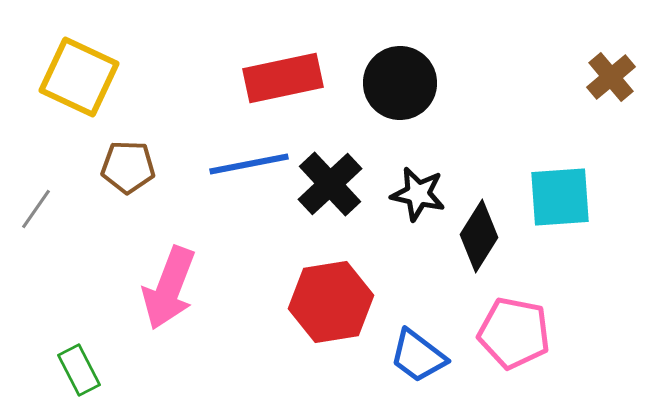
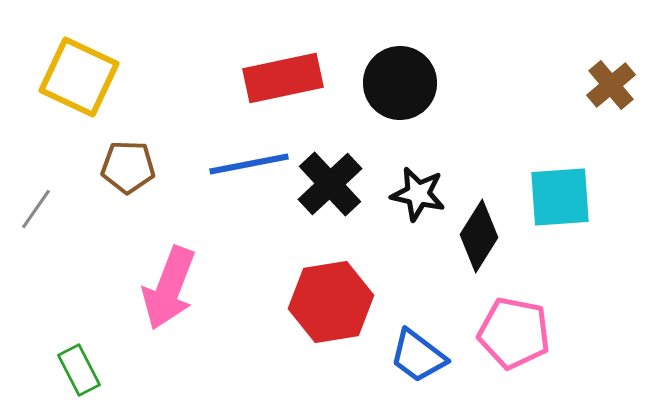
brown cross: moved 8 px down
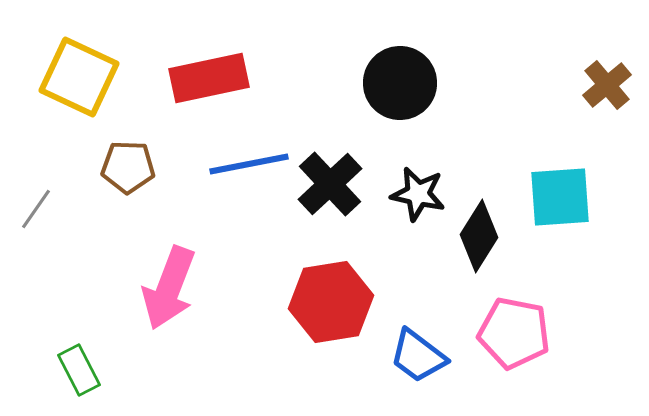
red rectangle: moved 74 px left
brown cross: moved 4 px left
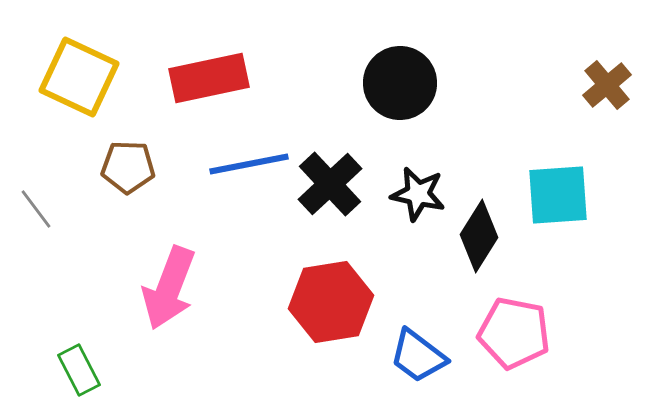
cyan square: moved 2 px left, 2 px up
gray line: rotated 72 degrees counterclockwise
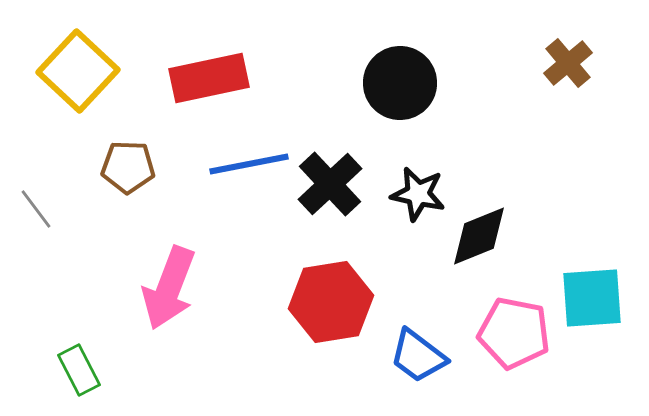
yellow square: moved 1 px left, 6 px up; rotated 18 degrees clockwise
brown cross: moved 39 px left, 22 px up
cyan square: moved 34 px right, 103 px down
black diamond: rotated 36 degrees clockwise
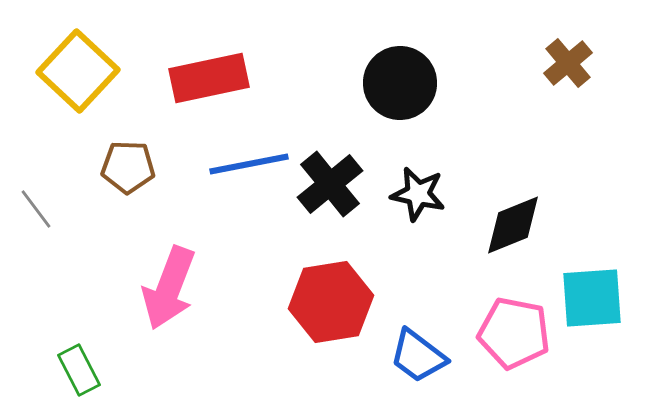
black cross: rotated 4 degrees clockwise
black diamond: moved 34 px right, 11 px up
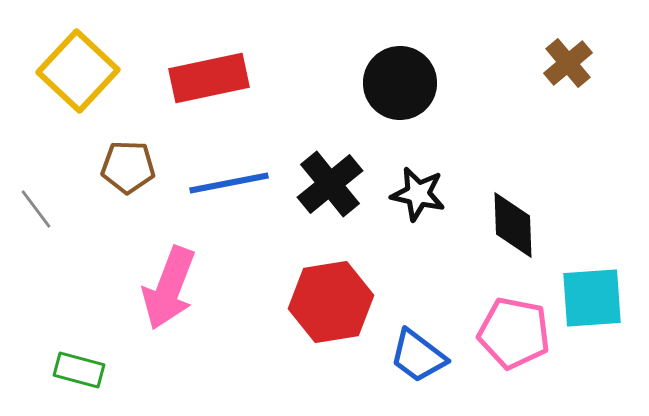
blue line: moved 20 px left, 19 px down
black diamond: rotated 70 degrees counterclockwise
green rectangle: rotated 48 degrees counterclockwise
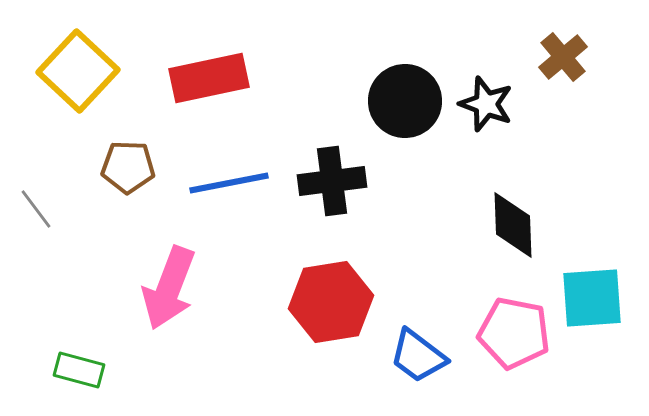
brown cross: moved 5 px left, 6 px up
black circle: moved 5 px right, 18 px down
black cross: moved 2 px right, 3 px up; rotated 32 degrees clockwise
black star: moved 68 px right, 90 px up; rotated 8 degrees clockwise
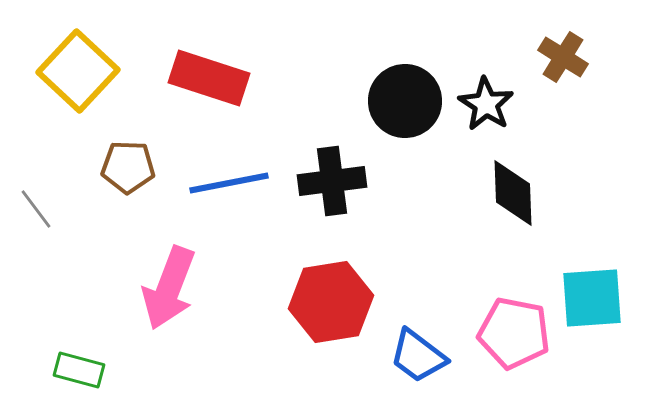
brown cross: rotated 18 degrees counterclockwise
red rectangle: rotated 30 degrees clockwise
black star: rotated 12 degrees clockwise
black diamond: moved 32 px up
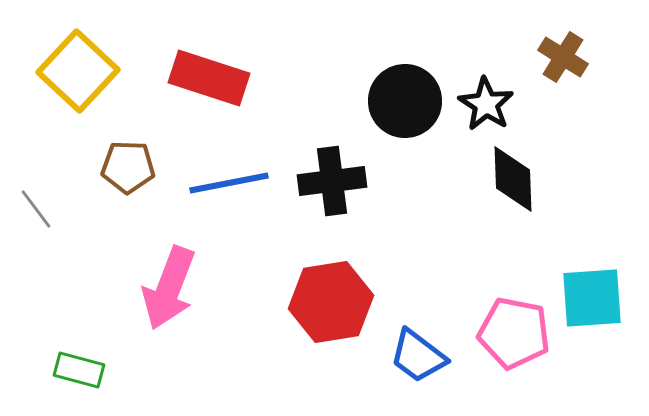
black diamond: moved 14 px up
